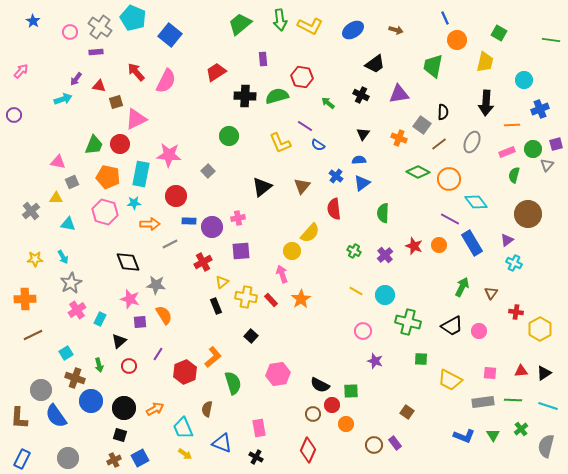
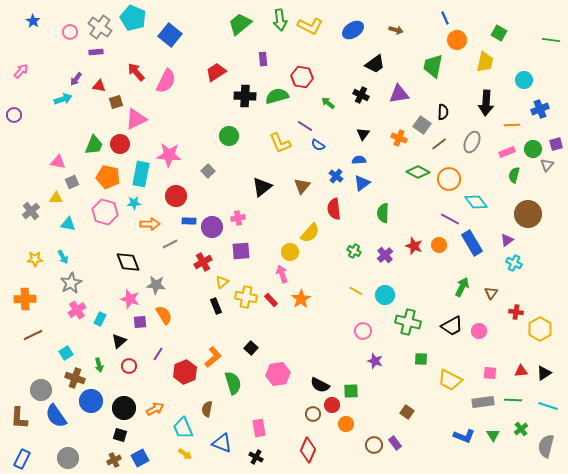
yellow circle at (292, 251): moved 2 px left, 1 px down
black square at (251, 336): moved 12 px down
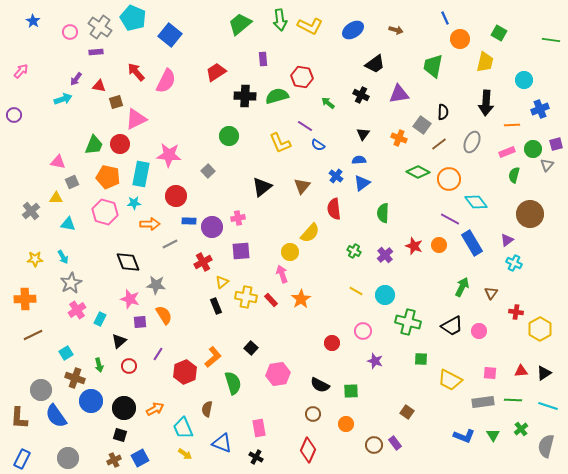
orange circle at (457, 40): moved 3 px right, 1 px up
brown circle at (528, 214): moved 2 px right
red circle at (332, 405): moved 62 px up
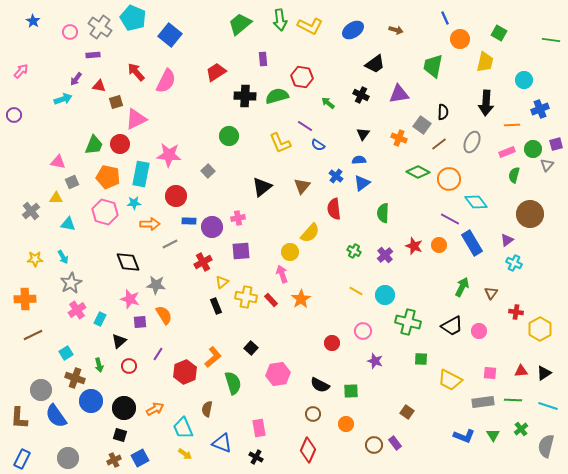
purple rectangle at (96, 52): moved 3 px left, 3 px down
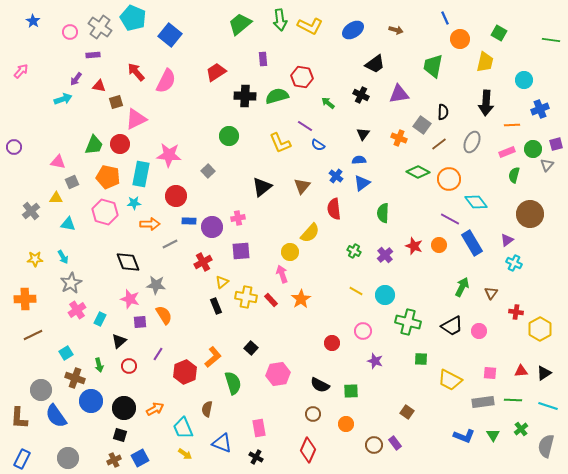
purple circle at (14, 115): moved 32 px down
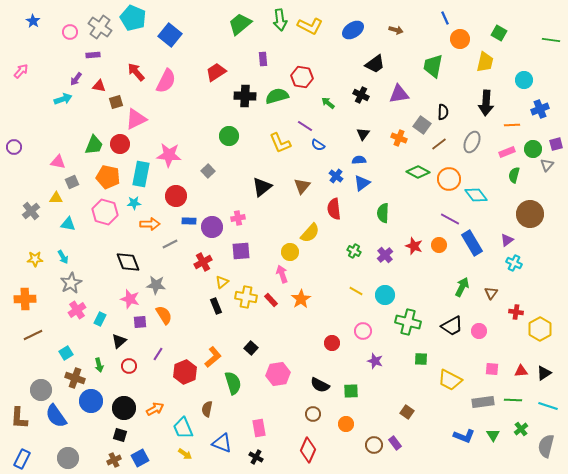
cyan diamond at (476, 202): moved 7 px up
pink square at (490, 373): moved 2 px right, 4 px up
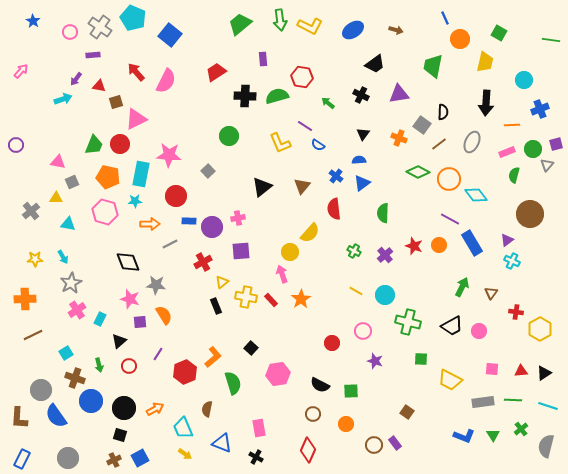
purple circle at (14, 147): moved 2 px right, 2 px up
cyan star at (134, 203): moved 1 px right, 2 px up
cyan cross at (514, 263): moved 2 px left, 2 px up
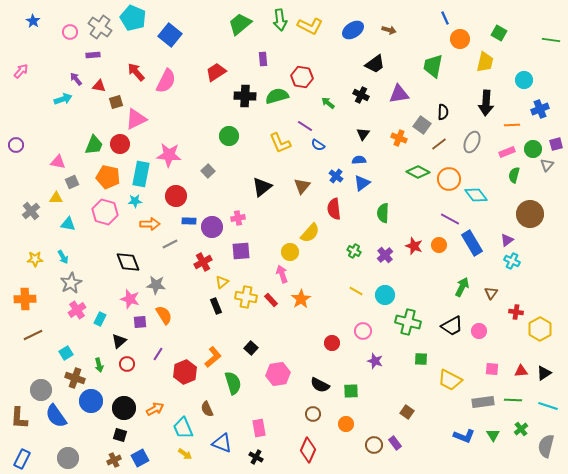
brown arrow at (396, 30): moved 7 px left
purple arrow at (76, 79): rotated 104 degrees clockwise
red circle at (129, 366): moved 2 px left, 2 px up
brown semicircle at (207, 409): rotated 35 degrees counterclockwise
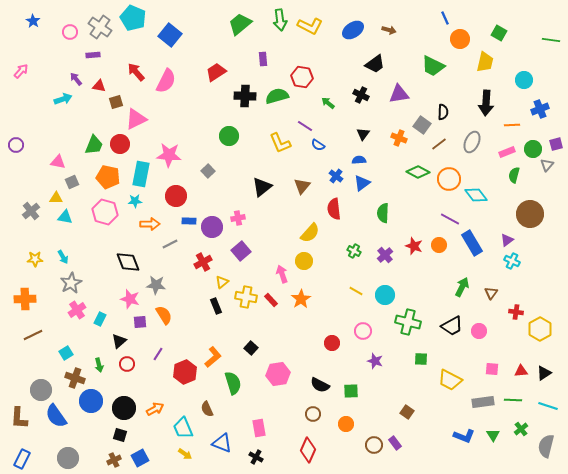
green trapezoid at (433, 66): rotated 75 degrees counterclockwise
cyan triangle at (68, 224): moved 3 px left, 7 px up
purple square at (241, 251): rotated 36 degrees counterclockwise
yellow circle at (290, 252): moved 14 px right, 9 px down
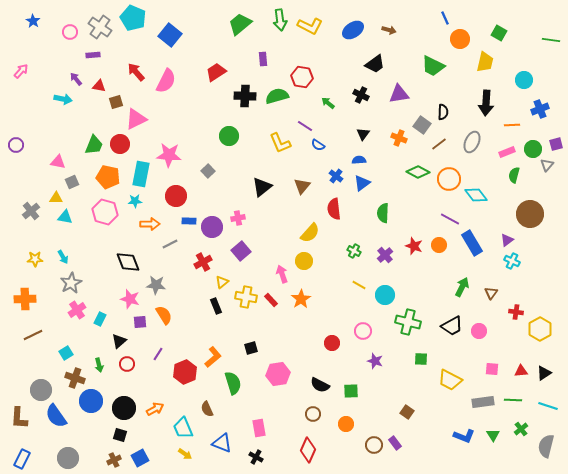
cyan arrow at (63, 99): rotated 30 degrees clockwise
yellow line at (356, 291): moved 3 px right, 6 px up
black square at (251, 348): rotated 32 degrees clockwise
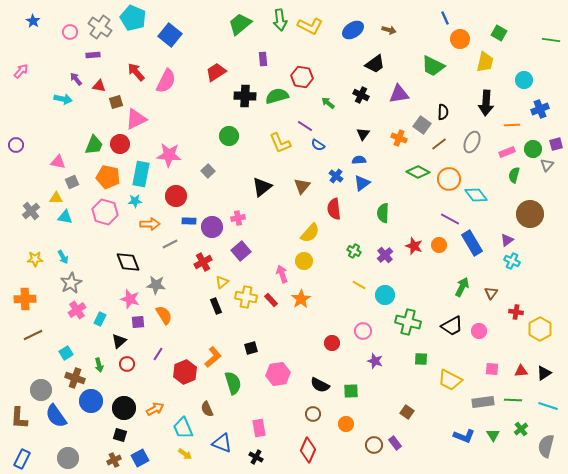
purple square at (140, 322): moved 2 px left
